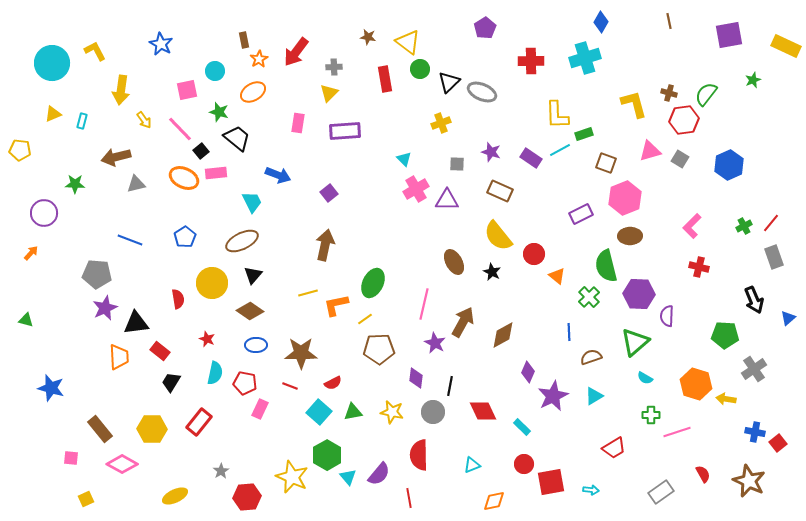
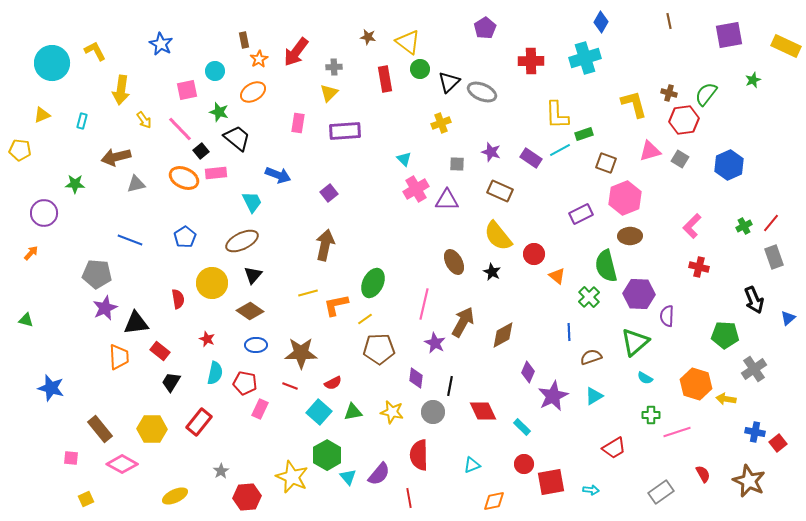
yellow triangle at (53, 114): moved 11 px left, 1 px down
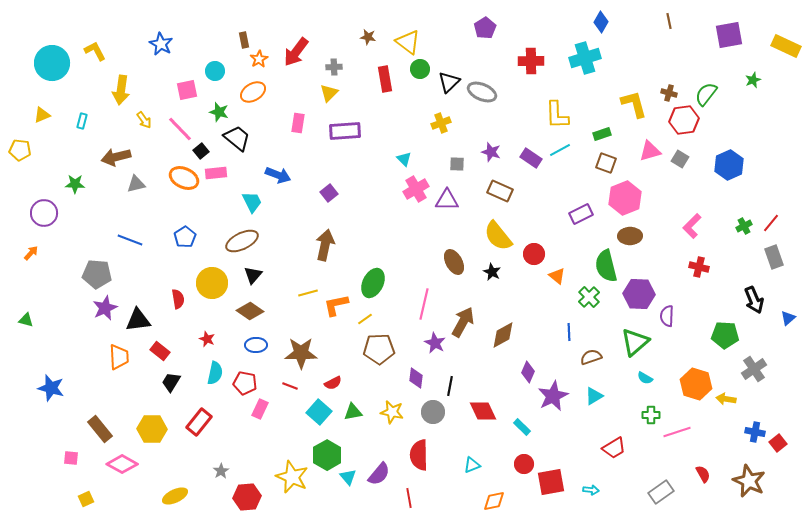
green rectangle at (584, 134): moved 18 px right
black triangle at (136, 323): moved 2 px right, 3 px up
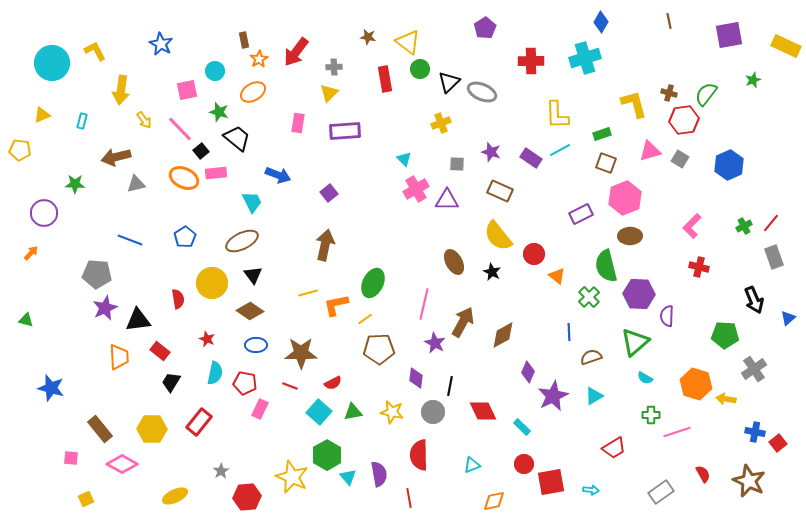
black triangle at (253, 275): rotated 18 degrees counterclockwise
purple semicircle at (379, 474): rotated 50 degrees counterclockwise
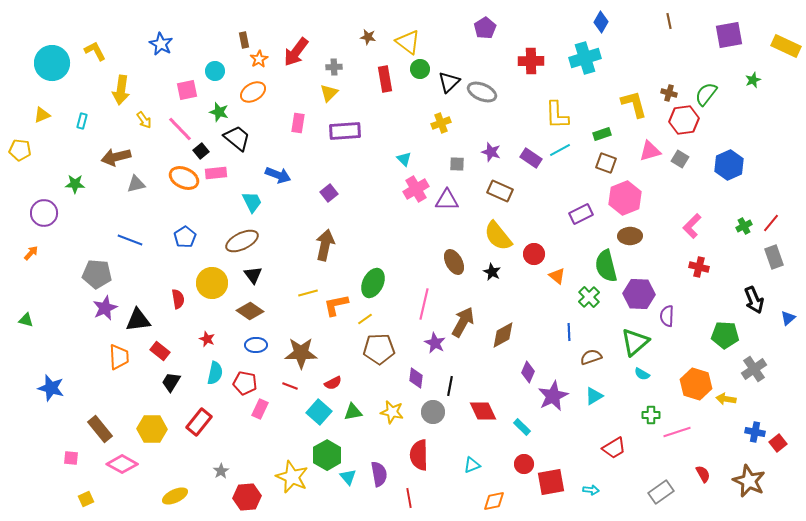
cyan semicircle at (645, 378): moved 3 px left, 4 px up
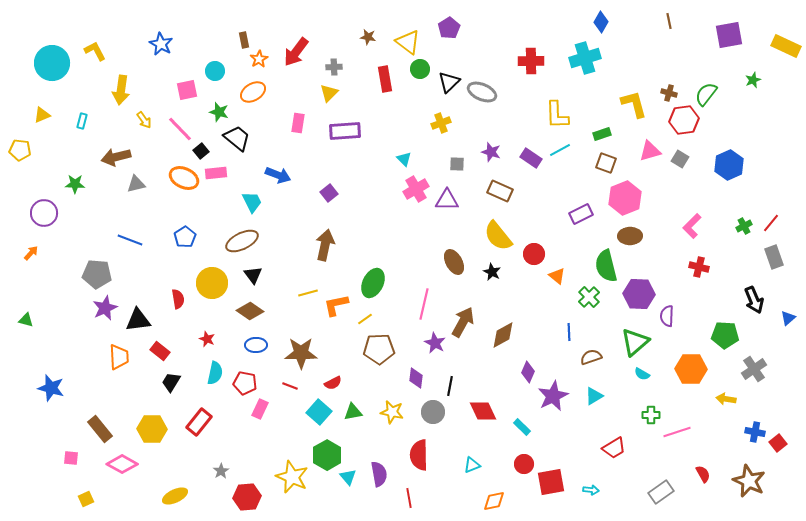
purple pentagon at (485, 28): moved 36 px left
orange hexagon at (696, 384): moved 5 px left, 15 px up; rotated 16 degrees counterclockwise
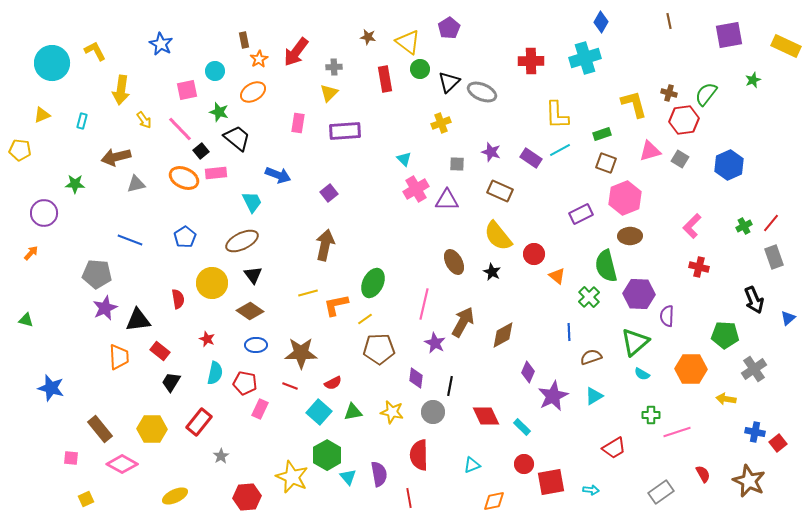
red diamond at (483, 411): moved 3 px right, 5 px down
gray star at (221, 471): moved 15 px up
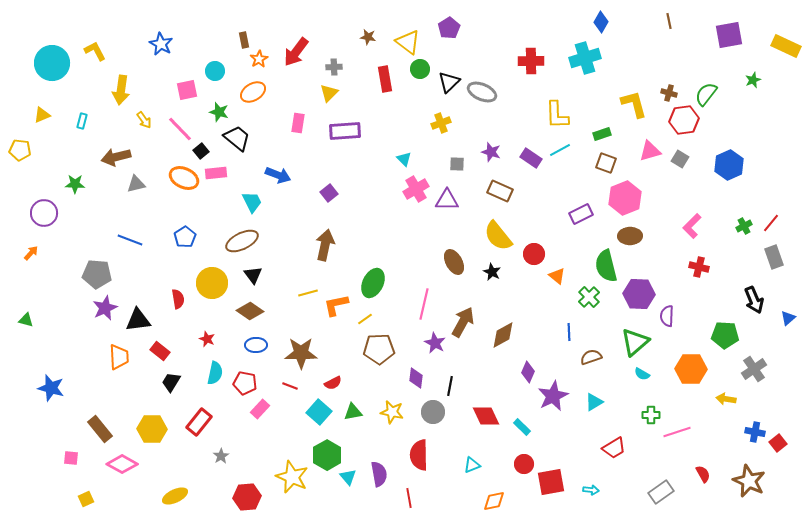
cyan triangle at (594, 396): moved 6 px down
pink rectangle at (260, 409): rotated 18 degrees clockwise
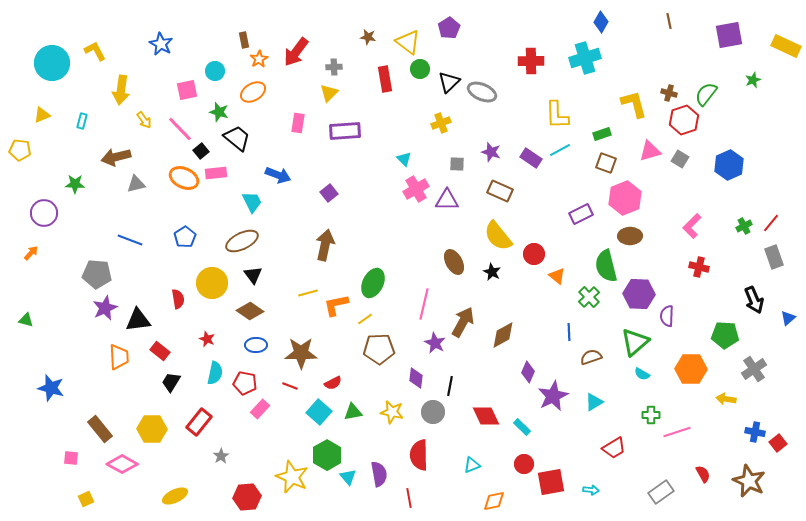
red hexagon at (684, 120): rotated 12 degrees counterclockwise
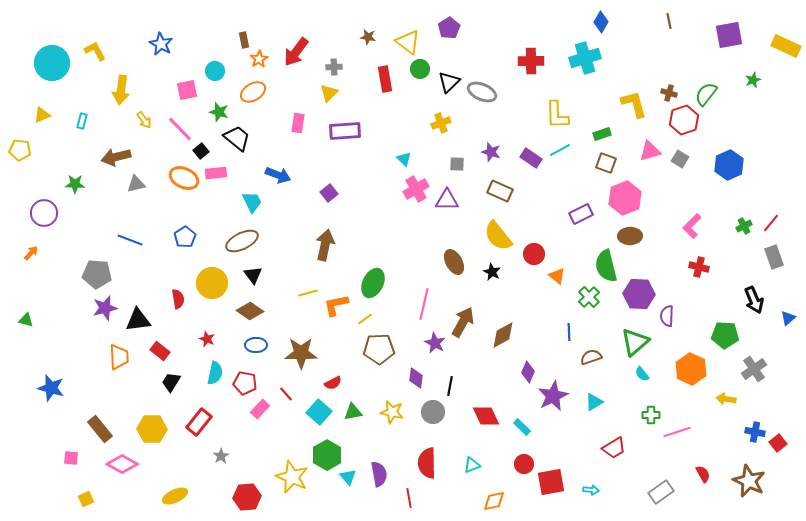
purple star at (105, 308): rotated 10 degrees clockwise
orange hexagon at (691, 369): rotated 24 degrees clockwise
cyan semicircle at (642, 374): rotated 21 degrees clockwise
red line at (290, 386): moved 4 px left, 8 px down; rotated 28 degrees clockwise
red semicircle at (419, 455): moved 8 px right, 8 px down
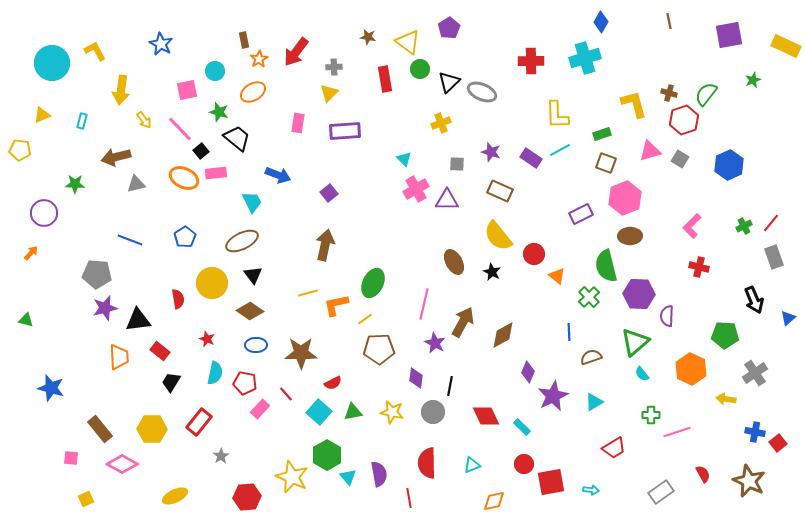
gray cross at (754, 369): moved 1 px right, 4 px down
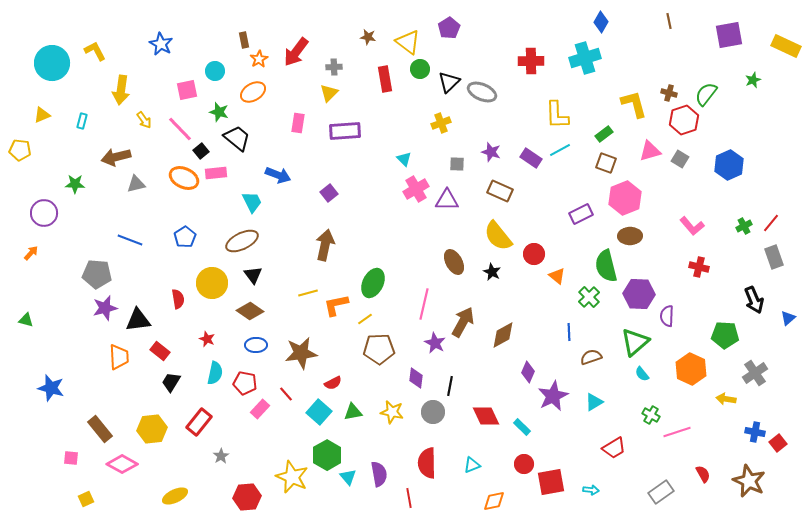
green rectangle at (602, 134): moved 2 px right; rotated 18 degrees counterclockwise
pink L-shape at (692, 226): rotated 85 degrees counterclockwise
brown star at (301, 353): rotated 8 degrees counterclockwise
green cross at (651, 415): rotated 30 degrees clockwise
yellow hexagon at (152, 429): rotated 8 degrees counterclockwise
